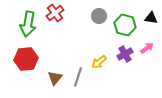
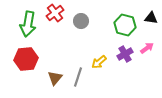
gray circle: moved 18 px left, 5 px down
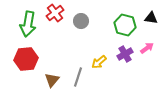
brown triangle: moved 3 px left, 2 px down
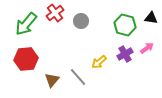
green arrow: moved 2 px left; rotated 30 degrees clockwise
gray line: rotated 60 degrees counterclockwise
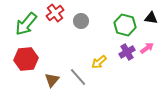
purple cross: moved 2 px right, 2 px up
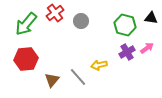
yellow arrow: moved 3 px down; rotated 28 degrees clockwise
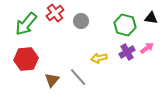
yellow arrow: moved 7 px up
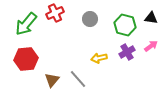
red cross: rotated 12 degrees clockwise
gray circle: moved 9 px right, 2 px up
pink arrow: moved 4 px right, 2 px up
gray line: moved 2 px down
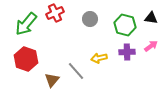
purple cross: rotated 28 degrees clockwise
red hexagon: rotated 25 degrees clockwise
gray line: moved 2 px left, 8 px up
